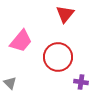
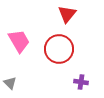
red triangle: moved 2 px right
pink trapezoid: moved 2 px left; rotated 70 degrees counterclockwise
red circle: moved 1 px right, 8 px up
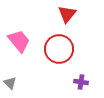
pink trapezoid: rotated 10 degrees counterclockwise
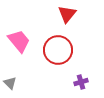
red circle: moved 1 px left, 1 px down
purple cross: rotated 24 degrees counterclockwise
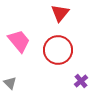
red triangle: moved 7 px left, 1 px up
purple cross: moved 1 px up; rotated 24 degrees counterclockwise
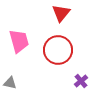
red triangle: moved 1 px right
pink trapezoid: rotated 25 degrees clockwise
gray triangle: rotated 32 degrees counterclockwise
